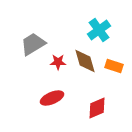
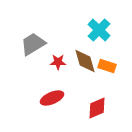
cyan cross: rotated 10 degrees counterclockwise
orange rectangle: moved 7 px left
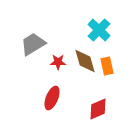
orange rectangle: rotated 60 degrees clockwise
red ellipse: rotated 45 degrees counterclockwise
red diamond: moved 1 px right, 1 px down
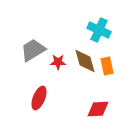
cyan cross: rotated 20 degrees counterclockwise
gray trapezoid: moved 6 px down
red ellipse: moved 13 px left
red diamond: rotated 20 degrees clockwise
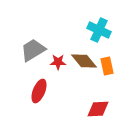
brown diamond: moved 1 px left; rotated 24 degrees counterclockwise
red ellipse: moved 7 px up
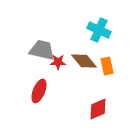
gray trapezoid: moved 9 px right; rotated 44 degrees clockwise
red diamond: rotated 20 degrees counterclockwise
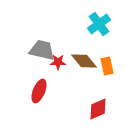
cyan cross: moved 6 px up; rotated 30 degrees clockwise
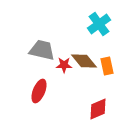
red star: moved 6 px right, 3 px down
